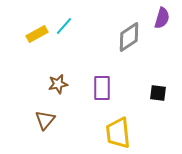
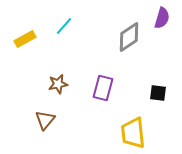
yellow rectangle: moved 12 px left, 5 px down
purple rectangle: moved 1 px right; rotated 15 degrees clockwise
yellow trapezoid: moved 15 px right
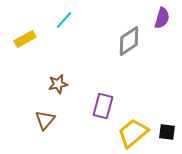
cyan line: moved 6 px up
gray diamond: moved 4 px down
purple rectangle: moved 18 px down
black square: moved 9 px right, 39 px down
yellow trapezoid: rotated 56 degrees clockwise
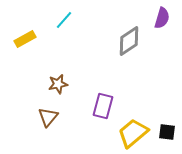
brown triangle: moved 3 px right, 3 px up
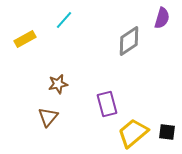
purple rectangle: moved 4 px right, 2 px up; rotated 30 degrees counterclockwise
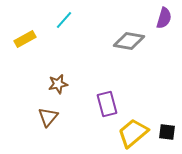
purple semicircle: moved 2 px right
gray diamond: rotated 44 degrees clockwise
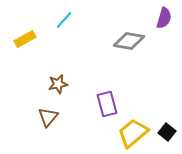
black square: rotated 30 degrees clockwise
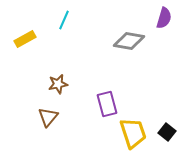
cyan line: rotated 18 degrees counterclockwise
yellow trapezoid: rotated 112 degrees clockwise
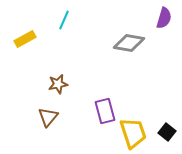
gray diamond: moved 2 px down
purple rectangle: moved 2 px left, 7 px down
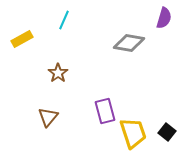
yellow rectangle: moved 3 px left
brown star: moved 11 px up; rotated 24 degrees counterclockwise
